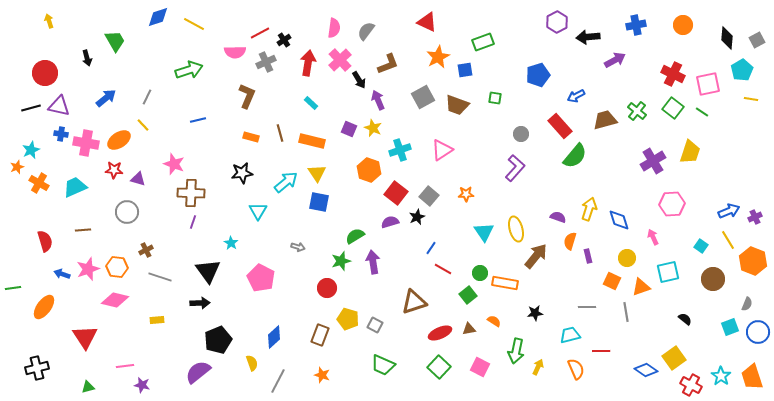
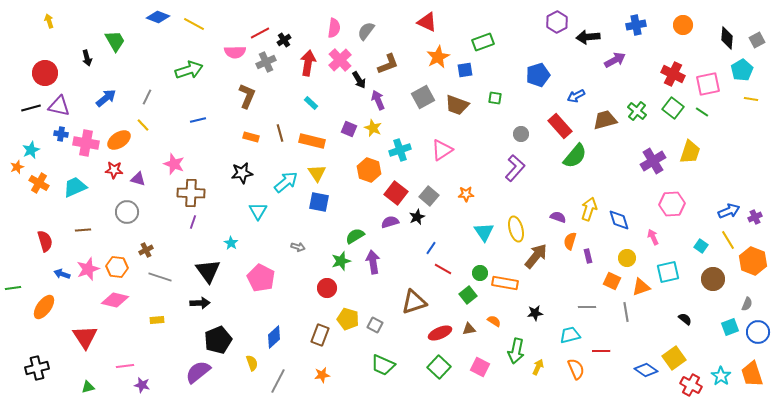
blue diamond at (158, 17): rotated 40 degrees clockwise
orange star at (322, 375): rotated 28 degrees counterclockwise
orange trapezoid at (752, 377): moved 3 px up
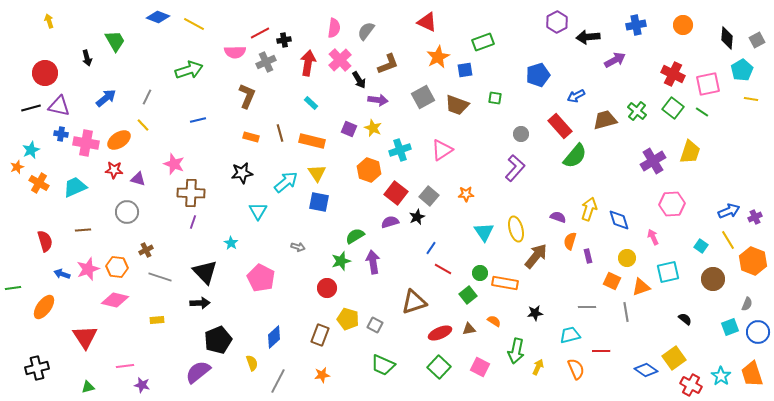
black cross at (284, 40): rotated 24 degrees clockwise
purple arrow at (378, 100): rotated 120 degrees clockwise
black triangle at (208, 271): moved 3 px left, 1 px down; rotated 8 degrees counterclockwise
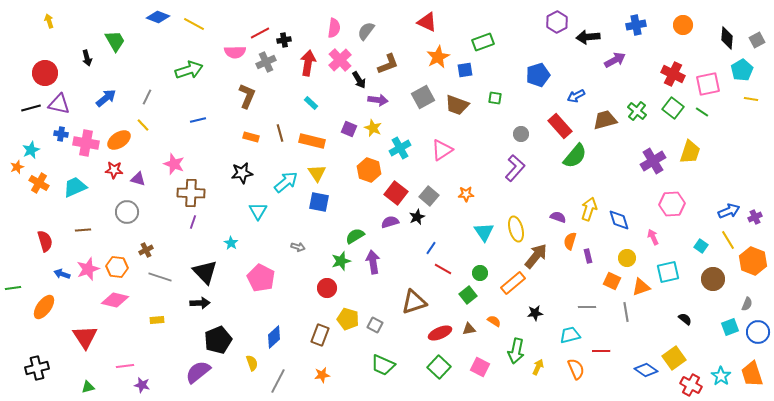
purple triangle at (59, 106): moved 2 px up
cyan cross at (400, 150): moved 2 px up; rotated 10 degrees counterclockwise
orange rectangle at (505, 283): moved 8 px right; rotated 50 degrees counterclockwise
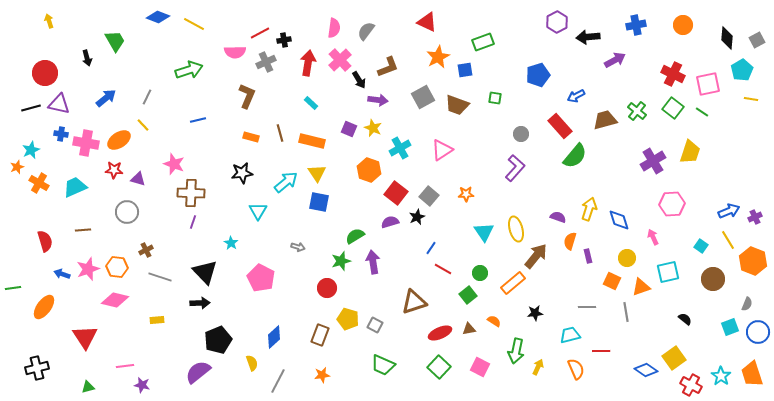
brown L-shape at (388, 64): moved 3 px down
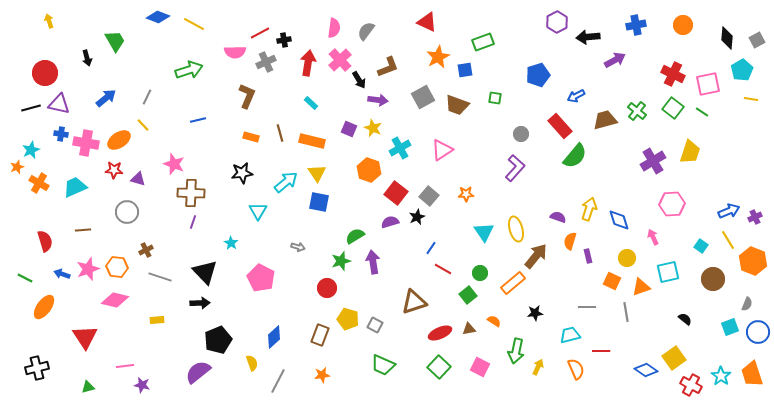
green line at (13, 288): moved 12 px right, 10 px up; rotated 35 degrees clockwise
